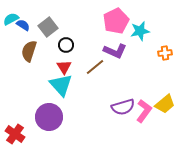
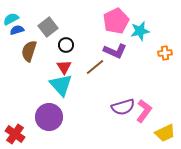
blue semicircle: moved 6 px left, 5 px down; rotated 48 degrees counterclockwise
yellow trapezoid: moved 29 px down; rotated 15 degrees clockwise
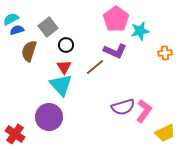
pink pentagon: moved 2 px up; rotated 10 degrees counterclockwise
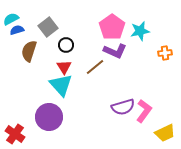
pink pentagon: moved 4 px left, 8 px down
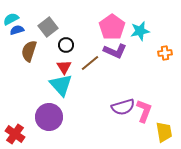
brown line: moved 5 px left, 4 px up
pink L-shape: rotated 15 degrees counterclockwise
yellow trapezoid: moved 1 px left, 1 px up; rotated 75 degrees counterclockwise
